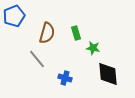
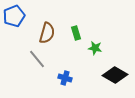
green star: moved 2 px right
black diamond: moved 7 px right, 1 px down; rotated 55 degrees counterclockwise
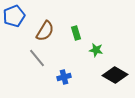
brown semicircle: moved 2 px left, 2 px up; rotated 15 degrees clockwise
green star: moved 1 px right, 2 px down
gray line: moved 1 px up
blue cross: moved 1 px left, 1 px up; rotated 32 degrees counterclockwise
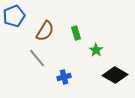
green star: rotated 24 degrees clockwise
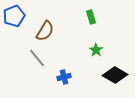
green rectangle: moved 15 px right, 16 px up
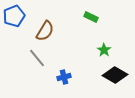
green rectangle: rotated 48 degrees counterclockwise
green star: moved 8 px right
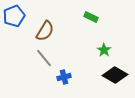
gray line: moved 7 px right
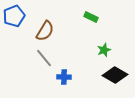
green star: rotated 16 degrees clockwise
blue cross: rotated 16 degrees clockwise
